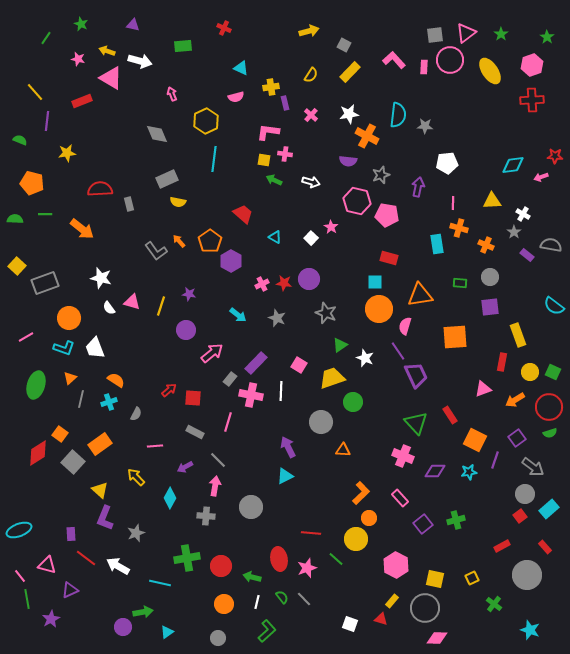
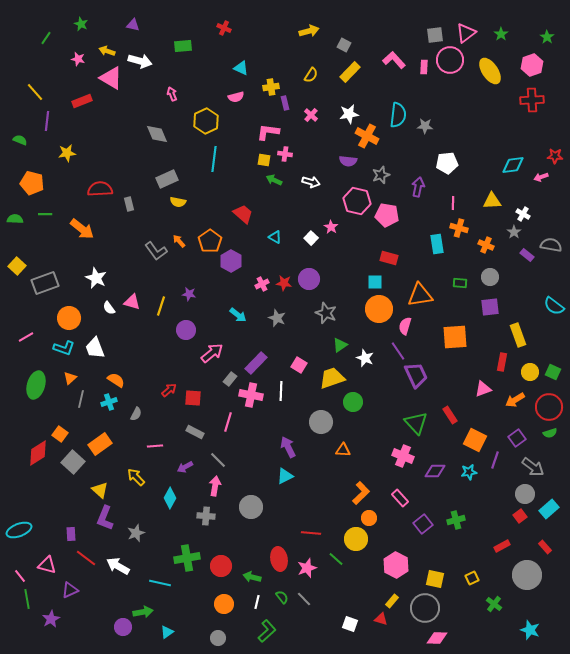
white star at (101, 278): moved 5 px left; rotated 10 degrees clockwise
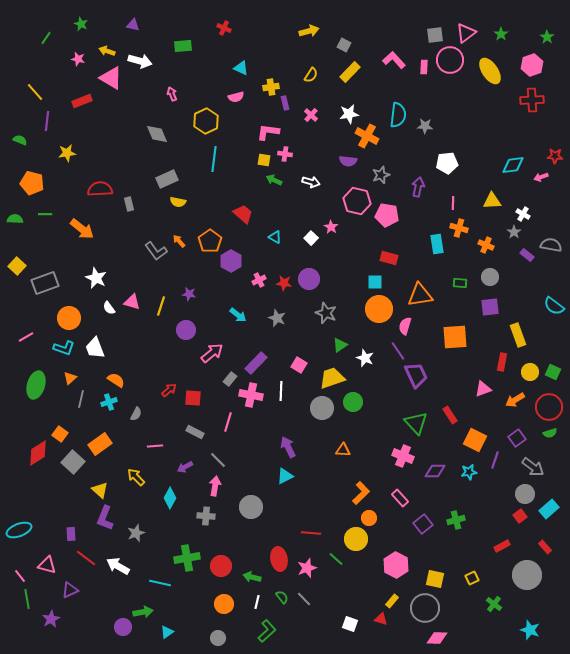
pink cross at (262, 284): moved 3 px left, 4 px up
gray circle at (321, 422): moved 1 px right, 14 px up
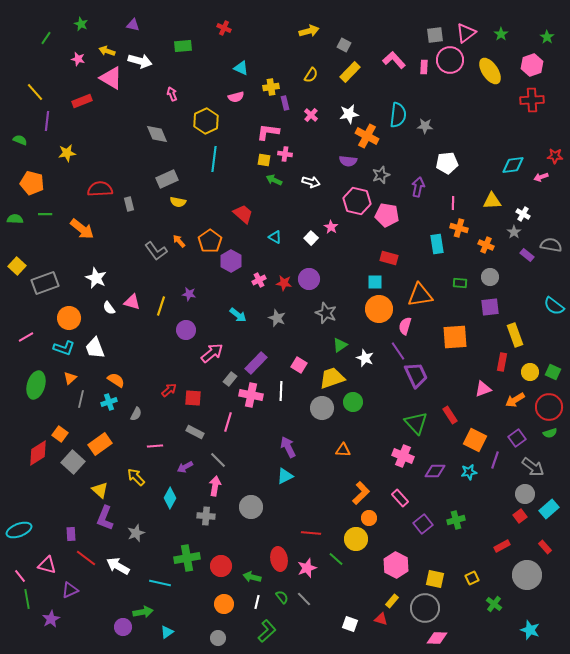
yellow rectangle at (518, 335): moved 3 px left
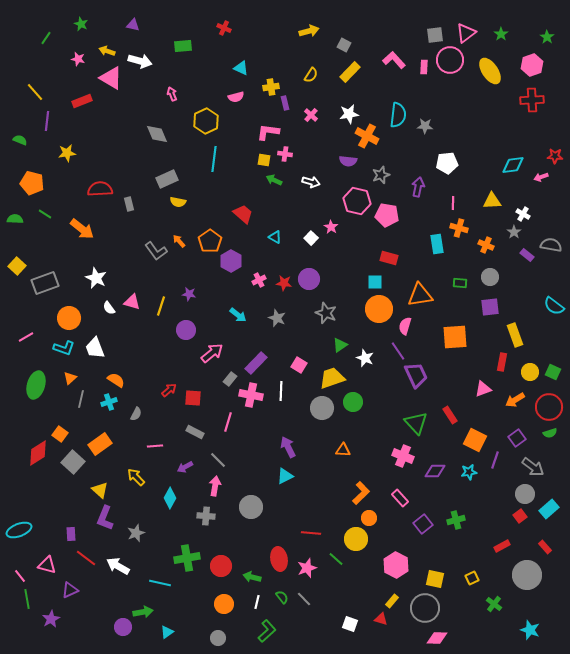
green line at (45, 214): rotated 32 degrees clockwise
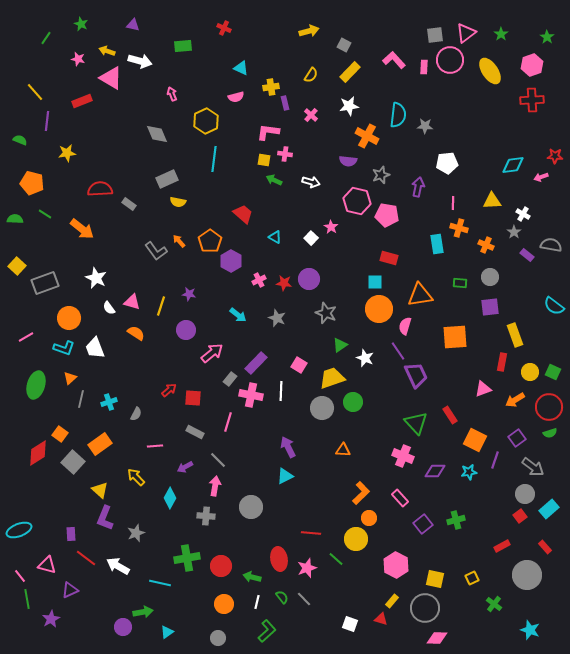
white star at (349, 114): moved 8 px up
gray rectangle at (129, 204): rotated 40 degrees counterclockwise
orange semicircle at (116, 380): moved 20 px right, 47 px up
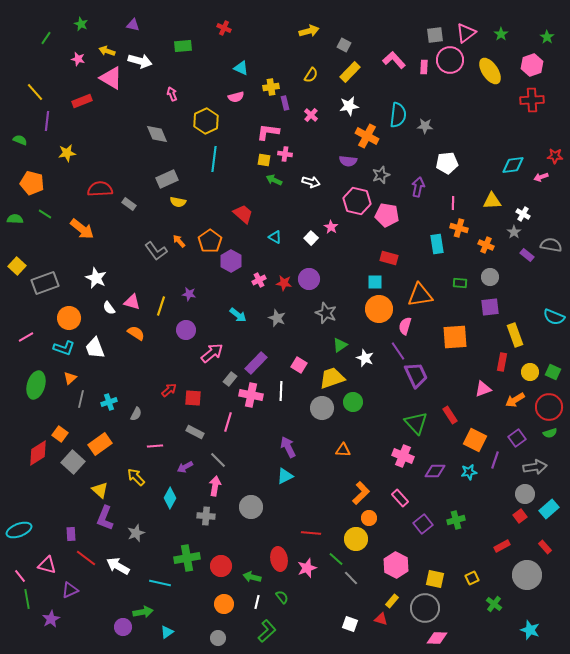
cyan semicircle at (554, 306): moved 11 px down; rotated 15 degrees counterclockwise
gray arrow at (533, 467): moved 2 px right; rotated 45 degrees counterclockwise
gray line at (304, 599): moved 47 px right, 21 px up
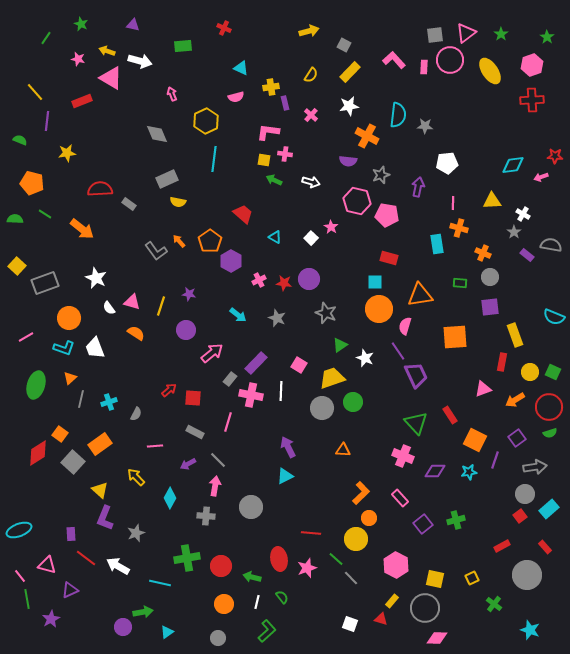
orange cross at (486, 245): moved 3 px left, 8 px down
purple arrow at (185, 467): moved 3 px right, 3 px up
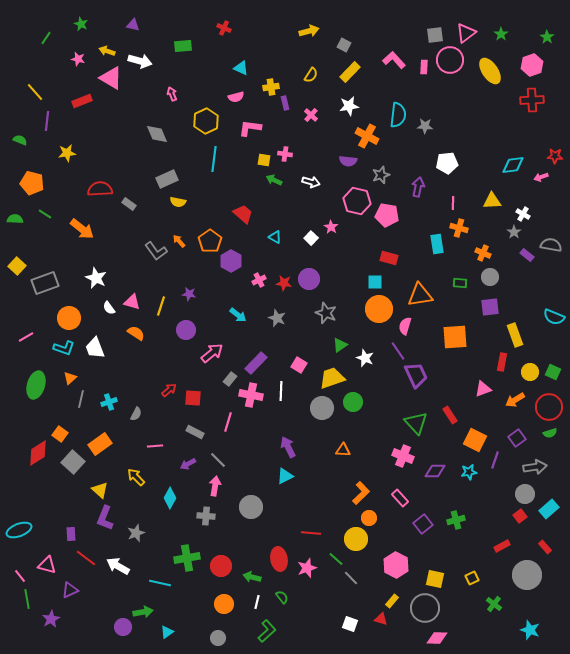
pink L-shape at (268, 132): moved 18 px left, 4 px up
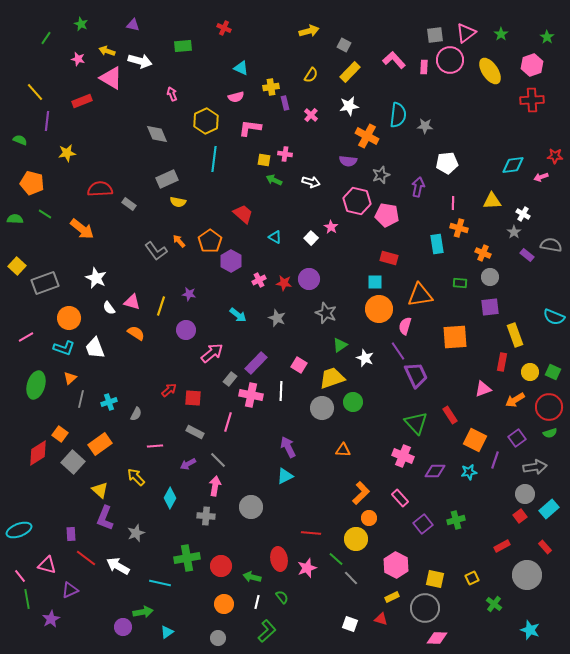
yellow rectangle at (392, 601): moved 4 px up; rotated 24 degrees clockwise
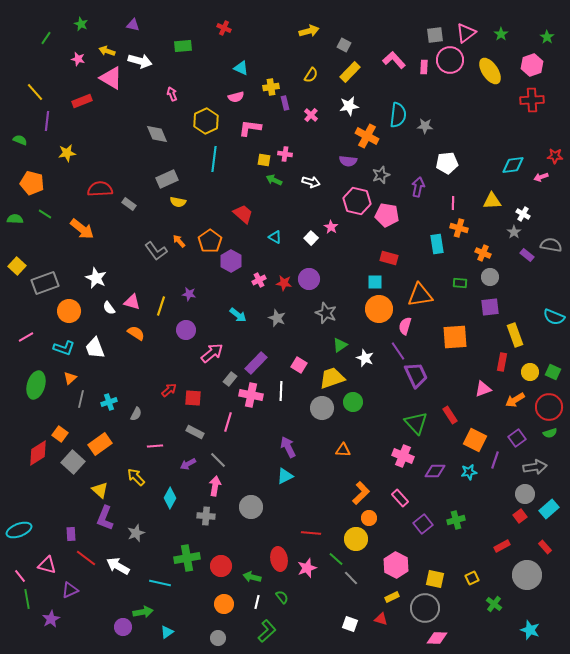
orange circle at (69, 318): moved 7 px up
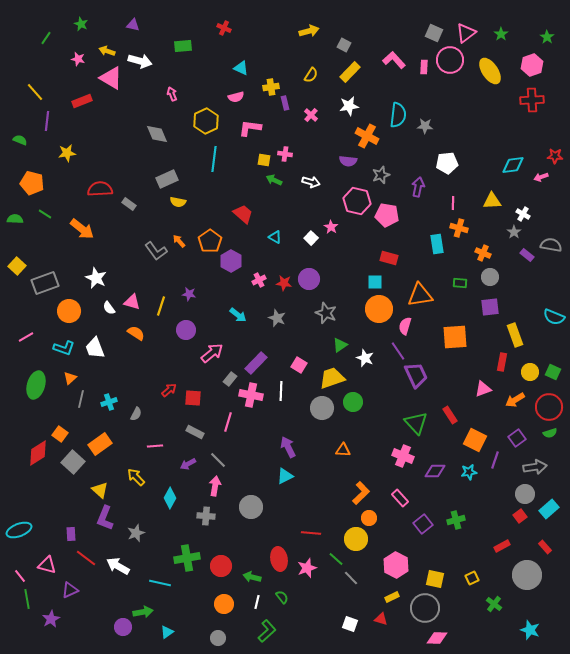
gray square at (435, 35): moved 1 px left, 2 px up; rotated 30 degrees clockwise
